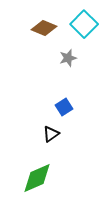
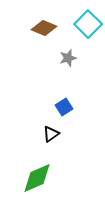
cyan square: moved 4 px right
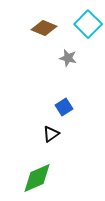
gray star: rotated 30 degrees clockwise
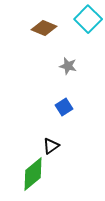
cyan square: moved 5 px up
gray star: moved 8 px down
black triangle: moved 12 px down
green diamond: moved 4 px left, 4 px up; rotated 16 degrees counterclockwise
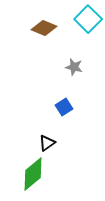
gray star: moved 6 px right, 1 px down
black triangle: moved 4 px left, 3 px up
